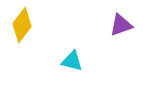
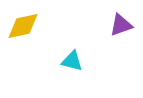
yellow diamond: moved 1 px right, 1 px down; rotated 40 degrees clockwise
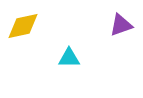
cyan triangle: moved 3 px left, 3 px up; rotated 15 degrees counterclockwise
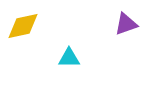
purple triangle: moved 5 px right, 1 px up
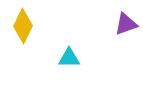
yellow diamond: rotated 52 degrees counterclockwise
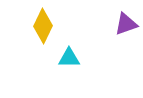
yellow diamond: moved 20 px right
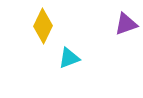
cyan triangle: rotated 20 degrees counterclockwise
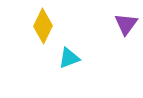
purple triangle: rotated 35 degrees counterclockwise
